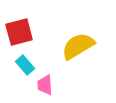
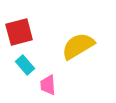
pink trapezoid: moved 3 px right
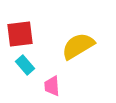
red square: moved 1 px right, 2 px down; rotated 8 degrees clockwise
pink trapezoid: moved 4 px right, 1 px down
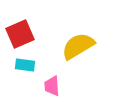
red square: rotated 16 degrees counterclockwise
cyan rectangle: rotated 42 degrees counterclockwise
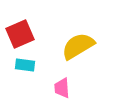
pink trapezoid: moved 10 px right, 2 px down
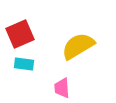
cyan rectangle: moved 1 px left, 1 px up
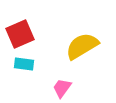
yellow semicircle: moved 4 px right
pink trapezoid: rotated 40 degrees clockwise
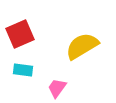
cyan rectangle: moved 1 px left, 6 px down
pink trapezoid: moved 5 px left
